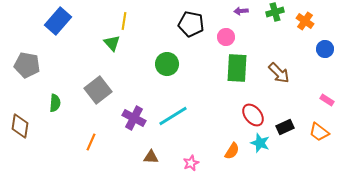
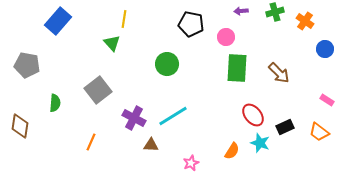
yellow line: moved 2 px up
brown triangle: moved 12 px up
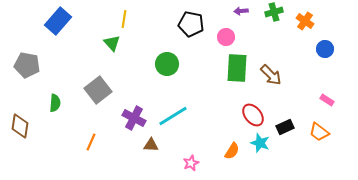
green cross: moved 1 px left
brown arrow: moved 8 px left, 2 px down
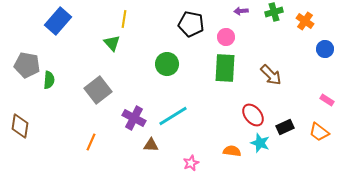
green rectangle: moved 12 px left
green semicircle: moved 6 px left, 23 px up
orange semicircle: rotated 114 degrees counterclockwise
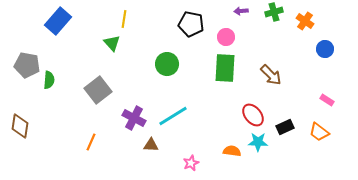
cyan star: moved 2 px left, 1 px up; rotated 18 degrees counterclockwise
